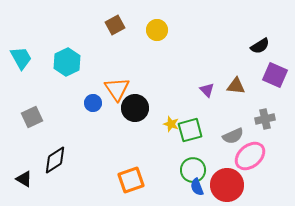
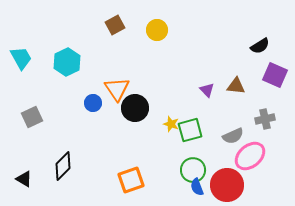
black diamond: moved 8 px right, 6 px down; rotated 12 degrees counterclockwise
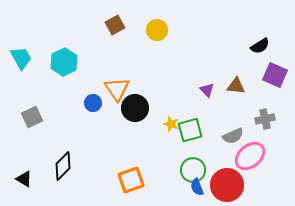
cyan hexagon: moved 3 px left
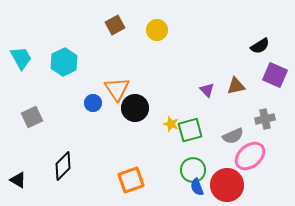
brown triangle: rotated 18 degrees counterclockwise
black triangle: moved 6 px left, 1 px down
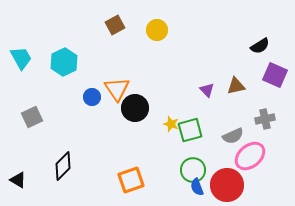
blue circle: moved 1 px left, 6 px up
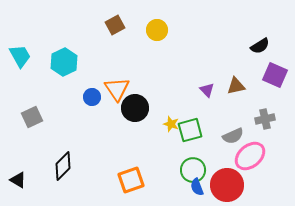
cyan trapezoid: moved 1 px left, 2 px up
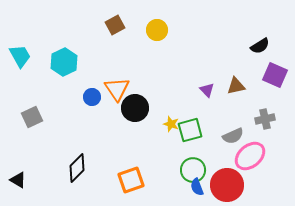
black diamond: moved 14 px right, 2 px down
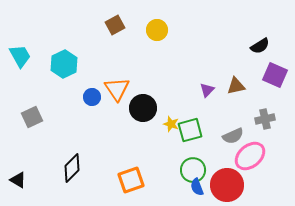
cyan hexagon: moved 2 px down
purple triangle: rotated 28 degrees clockwise
black circle: moved 8 px right
black diamond: moved 5 px left
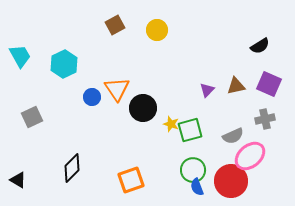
purple square: moved 6 px left, 9 px down
red circle: moved 4 px right, 4 px up
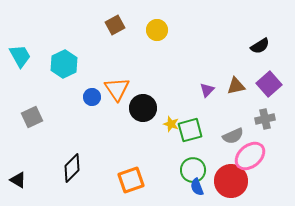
purple square: rotated 25 degrees clockwise
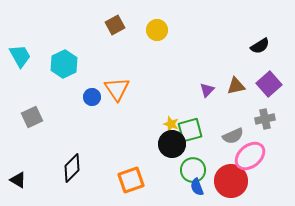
black circle: moved 29 px right, 36 px down
